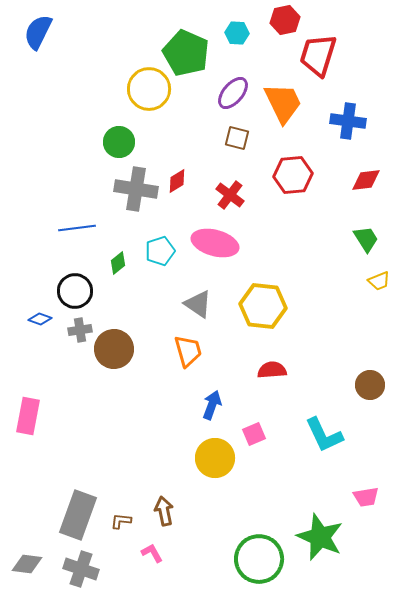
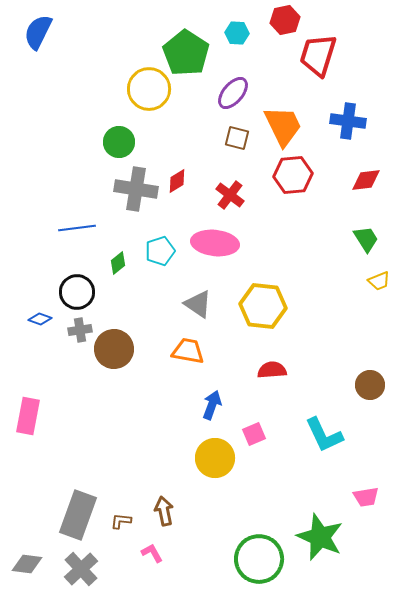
green pentagon at (186, 53): rotated 9 degrees clockwise
orange trapezoid at (283, 103): moved 23 px down
pink ellipse at (215, 243): rotated 9 degrees counterclockwise
black circle at (75, 291): moved 2 px right, 1 px down
orange trapezoid at (188, 351): rotated 64 degrees counterclockwise
gray cross at (81, 569): rotated 28 degrees clockwise
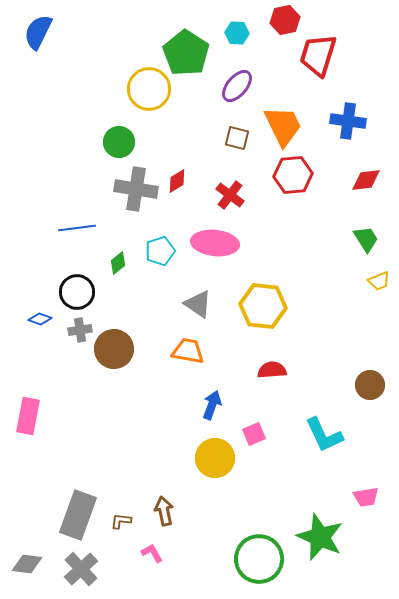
purple ellipse at (233, 93): moved 4 px right, 7 px up
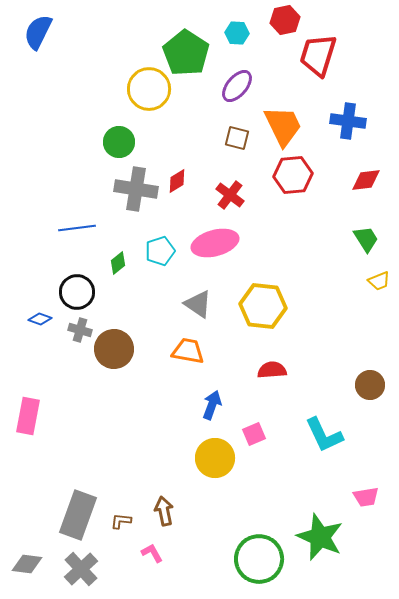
pink ellipse at (215, 243): rotated 21 degrees counterclockwise
gray cross at (80, 330): rotated 25 degrees clockwise
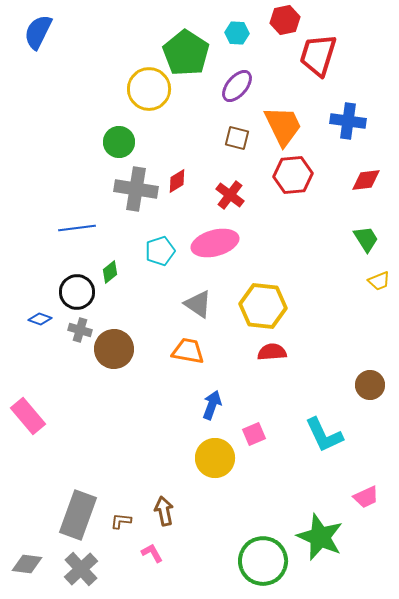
green diamond at (118, 263): moved 8 px left, 9 px down
red semicircle at (272, 370): moved 18 px up
pink rectangle at (28, 416): rotated 51 degrees counterclockwise
pink trapezoid at (366, 497): rotated 16 degrees counterclockwise
green circle at (259, 559): moved 4 px right, 2 px down
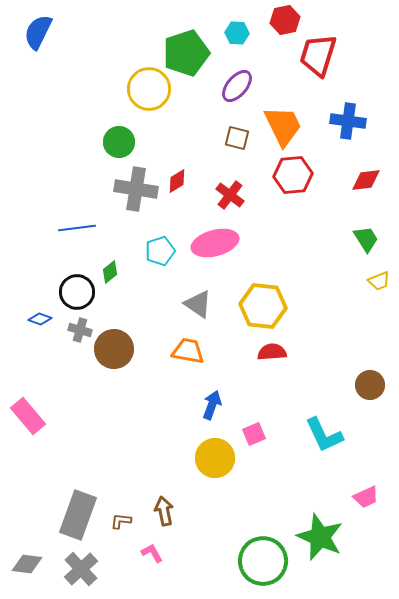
green pentagon at (186, 53): rotated 21 degrees clockwise
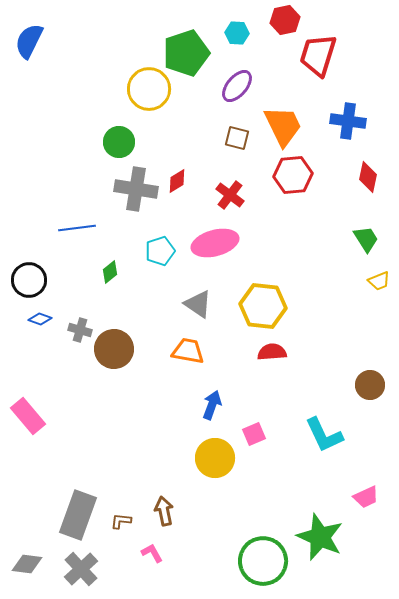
blue semicircle at (38, 32): moved 9 px left, 9 px down
red diamond at (366, 180): moved 2 px right, 3 px up; rotated 72 degrees counterclockwise
black circle at (77, 292): moved 48 px left, 12 px up
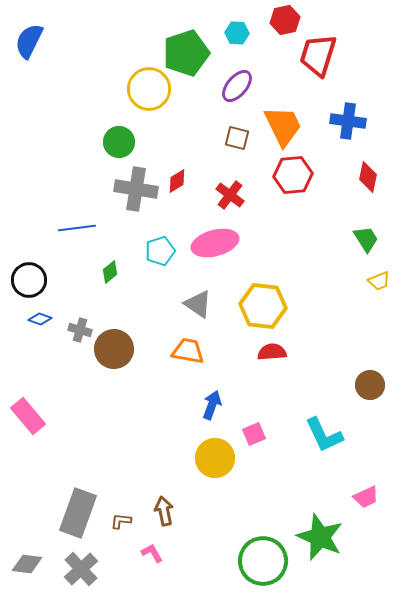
gray rectangle at (78, 515): moved 2 px up
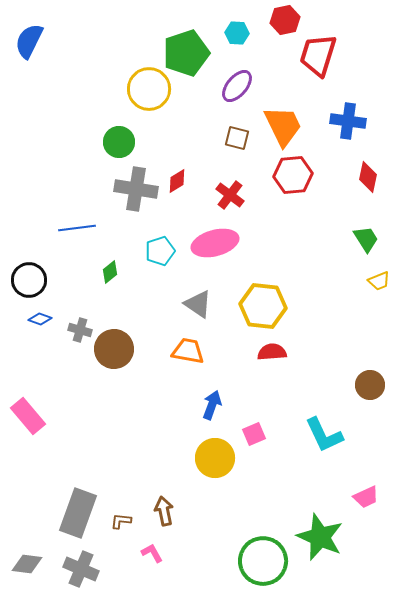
gray cross at (81, 569): rotated 24 degrees counterclockwise
